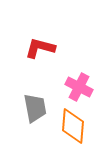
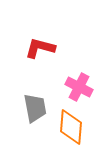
orange diamond: moved 2 px left, 1 px down
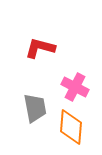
pink cross: moved 4 px left
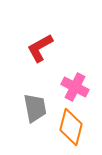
red L-shape: rotated 44 degrees counterclockwise
orange diamond: rotated 9 degrees clockwise
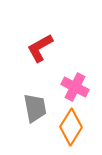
orange diamond: rotated 18 degrees clockwise
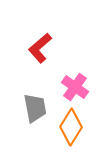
red L-shape: rotated 12 degrees counterclockwise
pink cross: rotated 8 degrees clockwise
